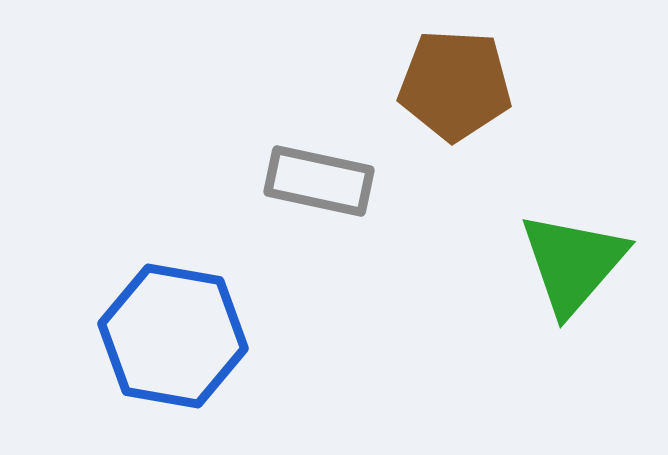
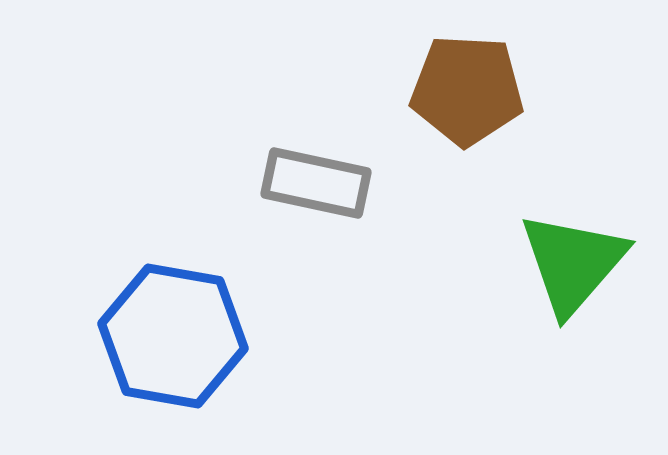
brown pentagon: moved 12 px right, 5 px down
gray rectangle: moved 3 px left, 2 px down
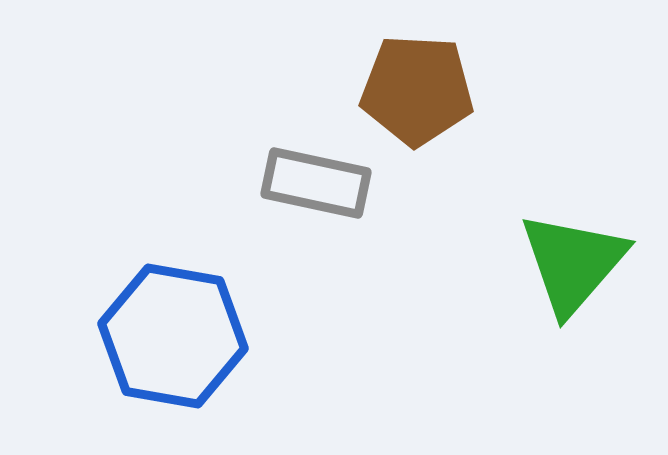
brown pentagon: moved 50 px left
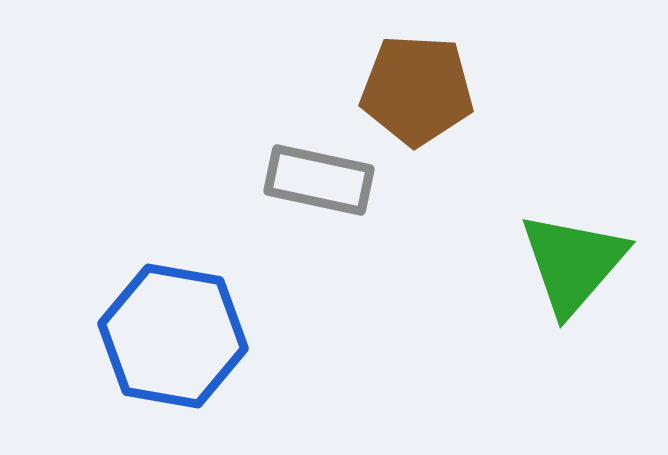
gray rectangle: moved 3 px right, 3 px up
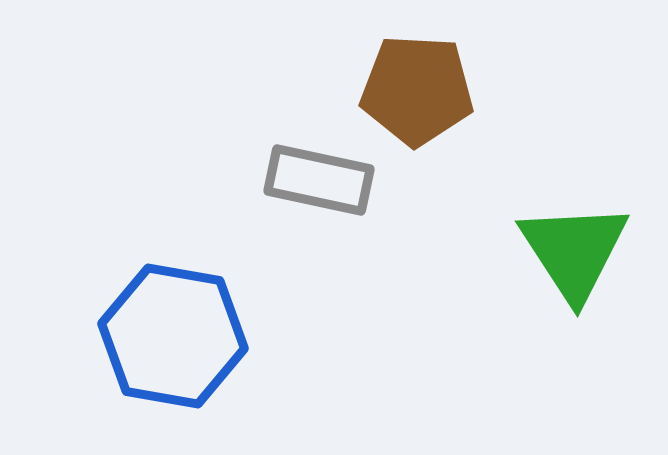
green triangle: moved 1 px right, 12 px up; rotated 14 degrees counterclockwise
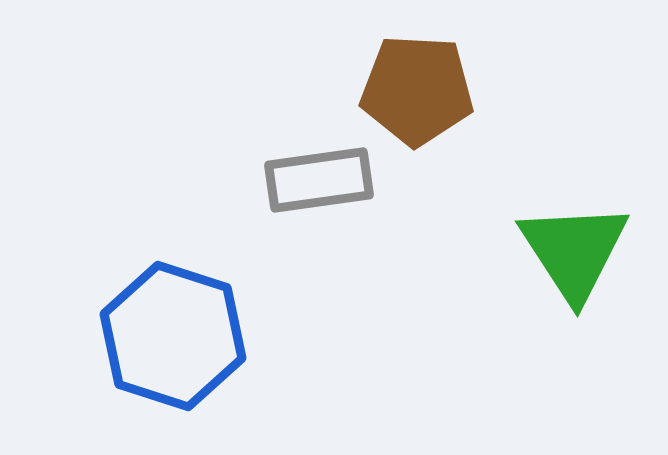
gray rectangle: rotated 20 degrees counterclockwise
blue hexagon: rotated 8 degrees clockwise
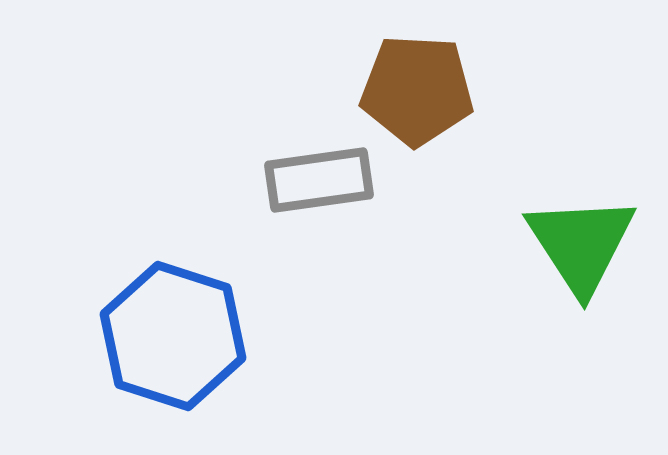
green triangle: moved 7 px right, 7 px up
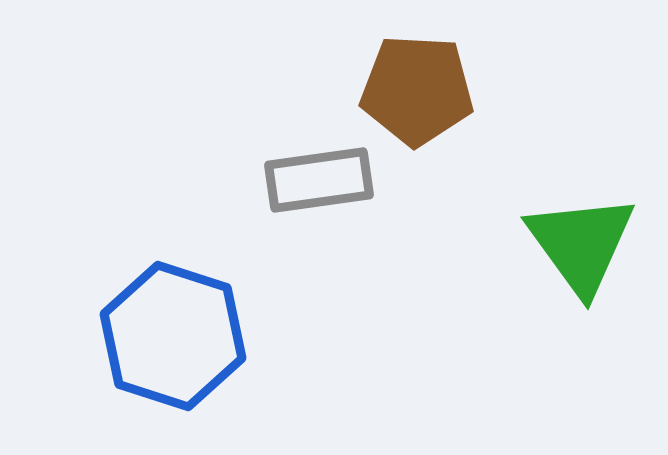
green triangle: rotated 3 degrees counterclockwise
